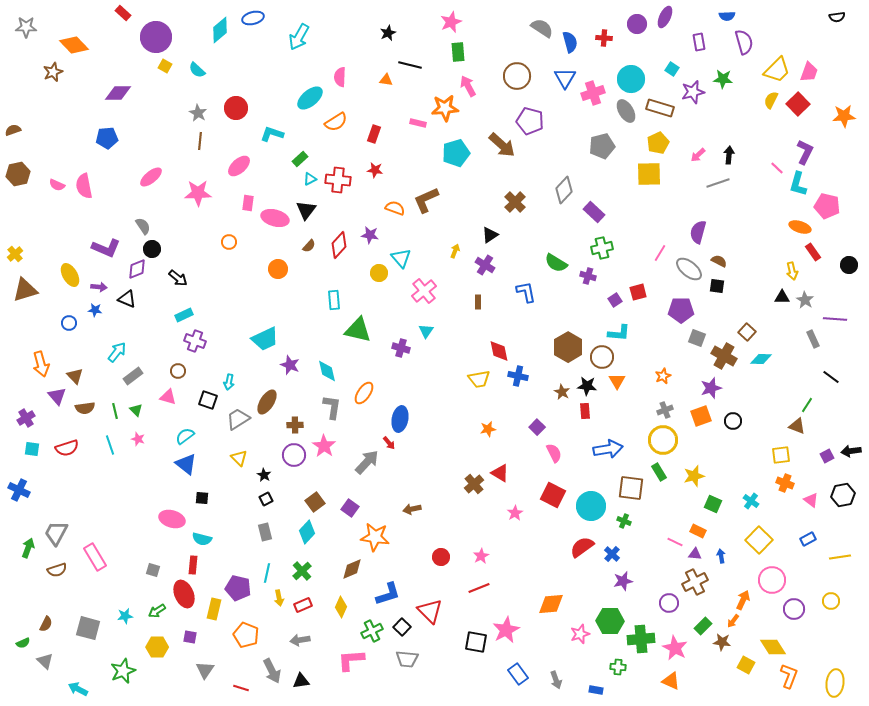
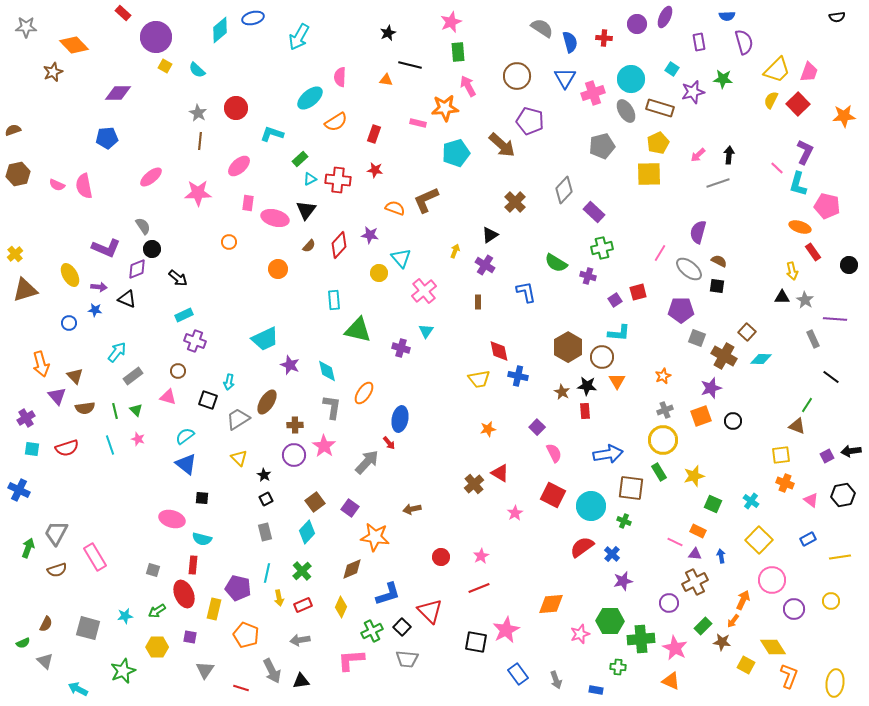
blue arrow at (608, 449): moved 5 px down
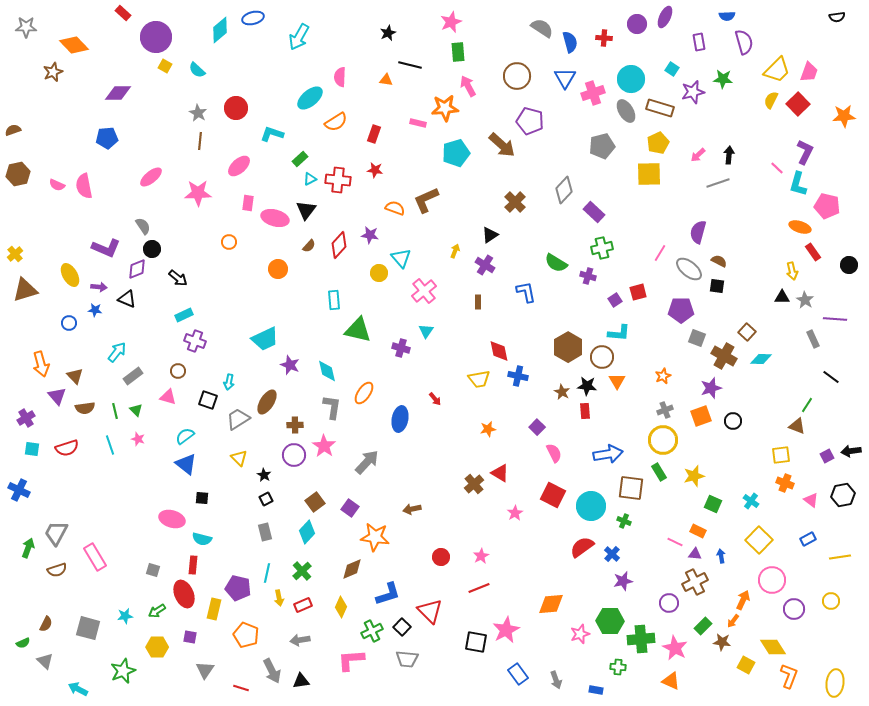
red arrow at (389, 443): moved 46 px right, 44 px up
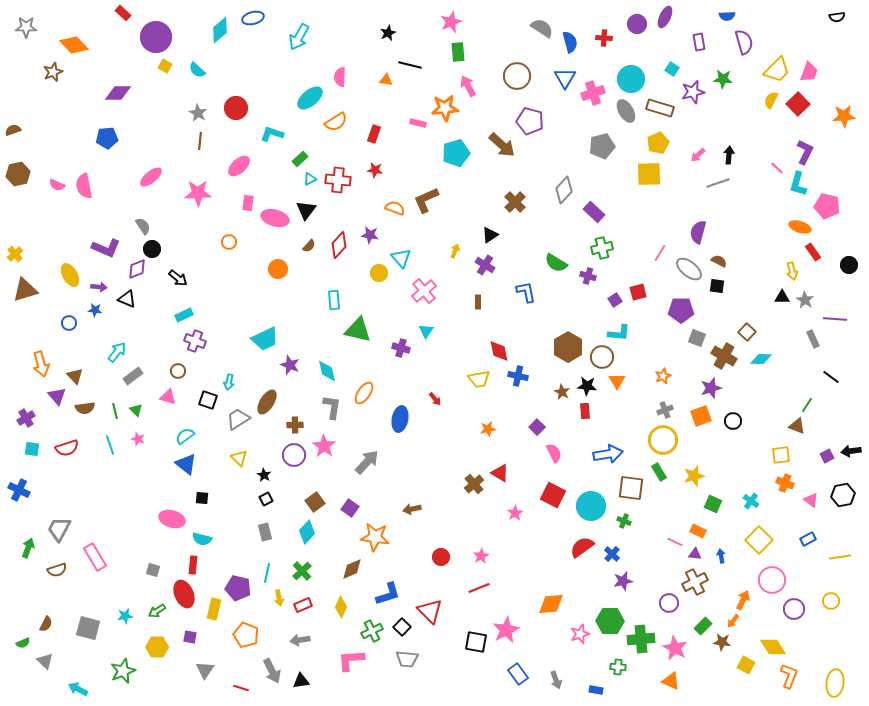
gray trapezoid at (56, 533): moved 3 px right, 4 px up
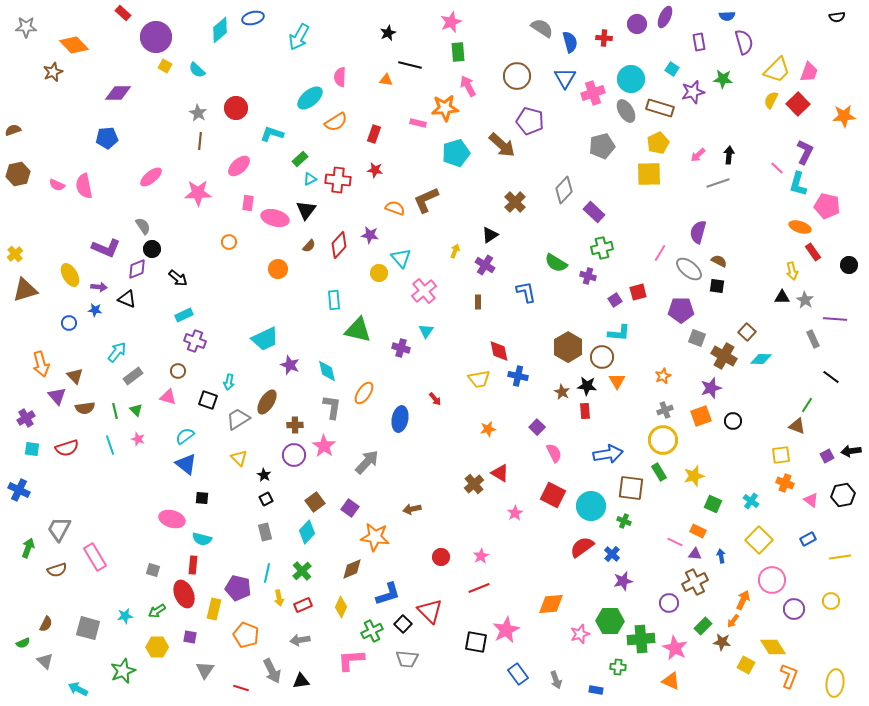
black square at (402, 627): moved 1 px right, 3 px up
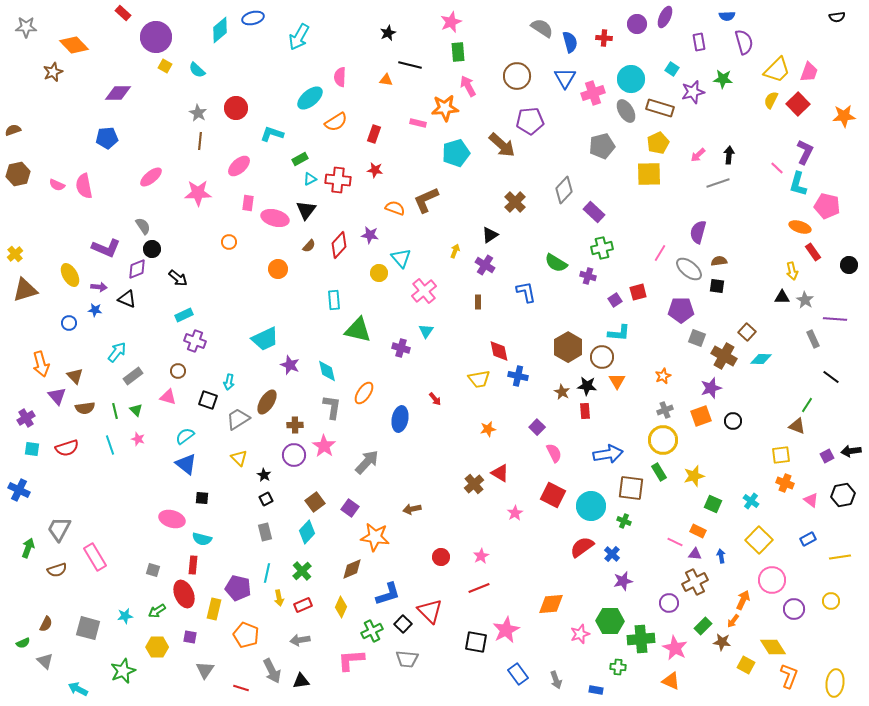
purple pentagon at (530, 121): rotated 20 degrees counterclockwise
green rectangle at (300, 159): rotated 14 degrees clockwise
brown semicircle at (719, 261): rotated 35 degrees counterclockwise
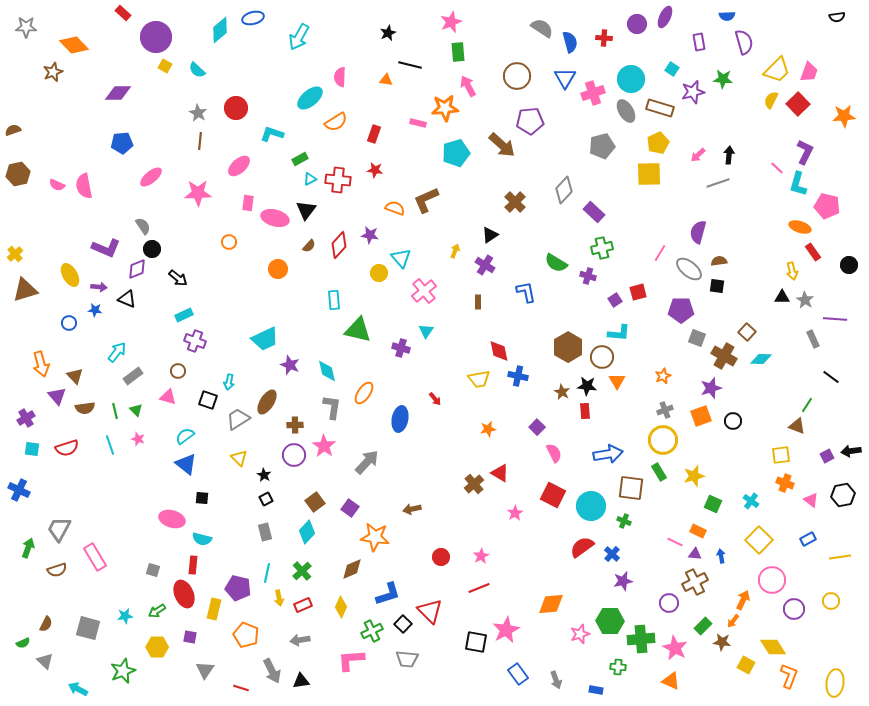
blue pentagon at (107, 138): moved 15 px right, 5 px down
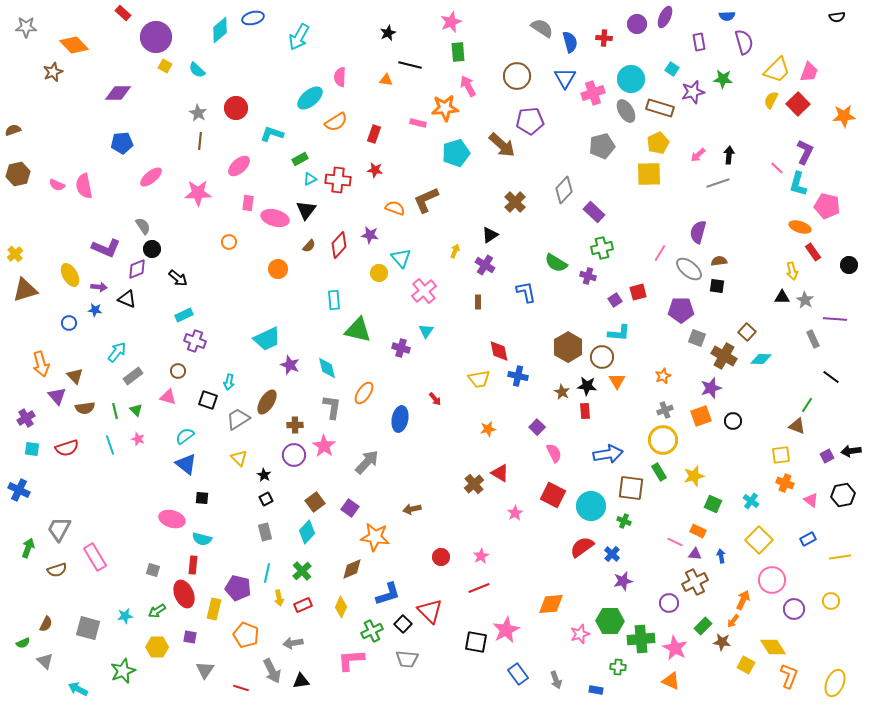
cyan trapezoid at (265, 339): moved 2 px right
cyan diamond at (327, 371): moved 3 px up
gray arrow at (300, 640): moved 7 px left, 3 px down
yellow ellipse at (835, 683): rotated 16 degrees clockwise
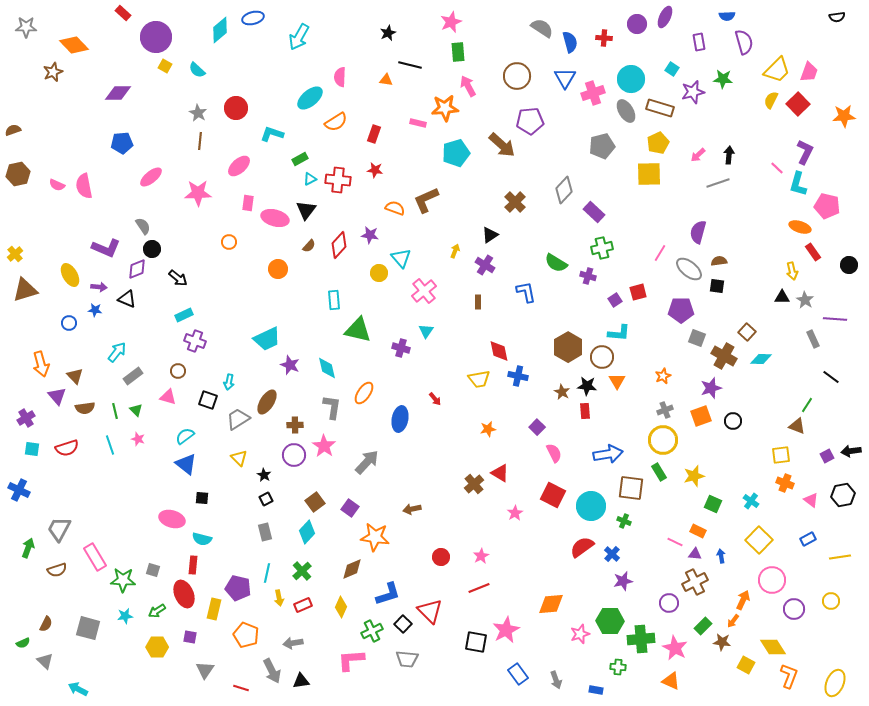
green star at (123, 671): moved 91 px up; rotated 25 degrees clockwise
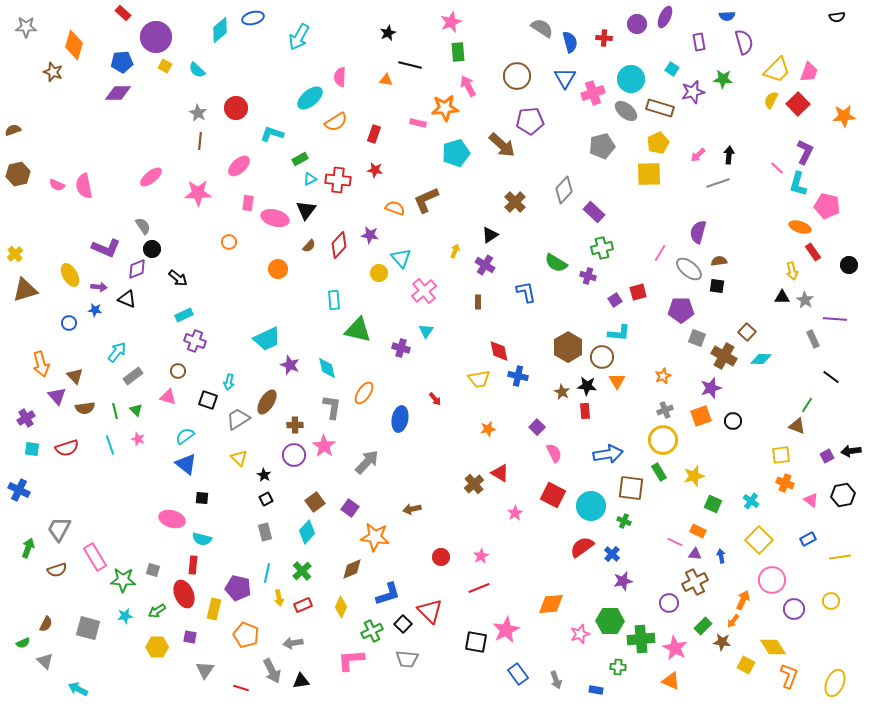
orange diamond at (74, 45): rotated 60 degrees clockwise
brown star at (53, 72): rotated 30 degrees counterclockwise
gray ellipse at (626, 111): rotated 20 degrees counterclockwise
blue pentagon at (122, 143): moved 81 px up
